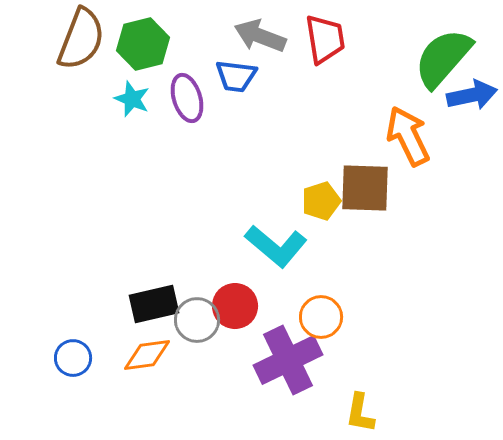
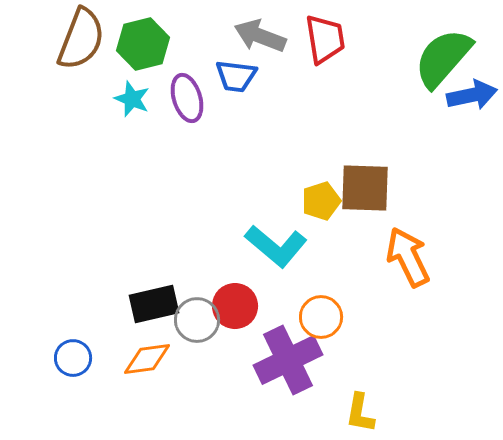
orange arrow: moved 121 px down
orange diamond: moved 4 px down
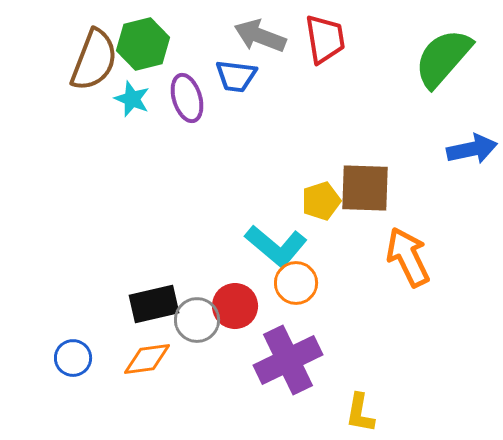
brown semicircle: moved 13 px right, 21 px down
blue arrow: moved 54 px down
orange circle: moved 25 px left, 34 px up
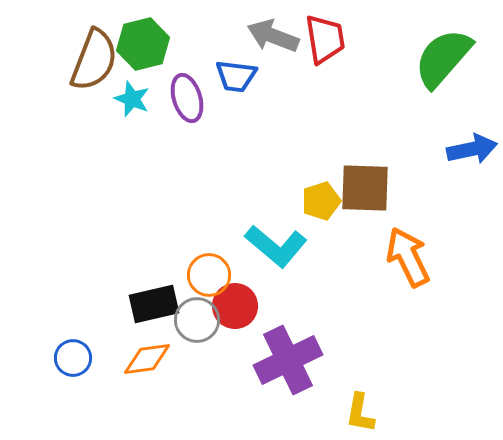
gray arrow: moved 13 px right
orange circle: moved 87 px left, 8 px up
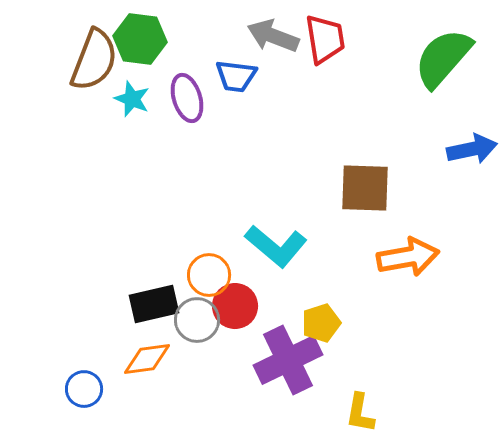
green hexagon: moved 3 px left, 5 px up; rotated 21 degrees clockwise
yellow pentagon: moved 122 px down
orange arrow: rotated 106 degrees clockwise
blue circle: moved 11 px right, 31 px down
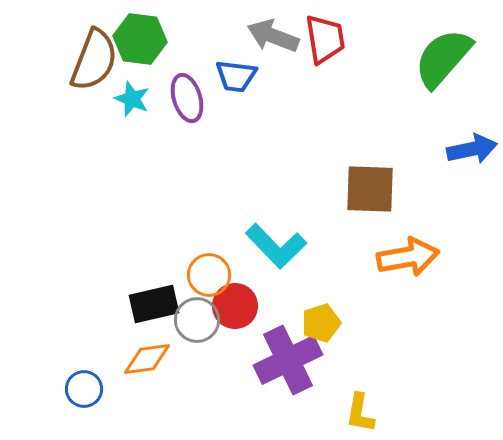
brown square: moved 5 px right, 1 px down
cyan L-shape: rotated 6 degrees clockwise
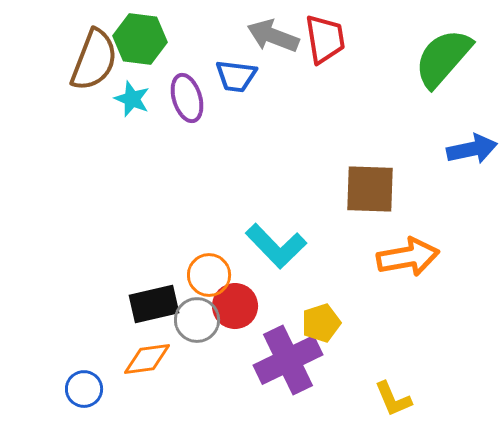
yellow L-shape: moved 33 px right, 14 px up; rotated 33 degrees counterclockwise
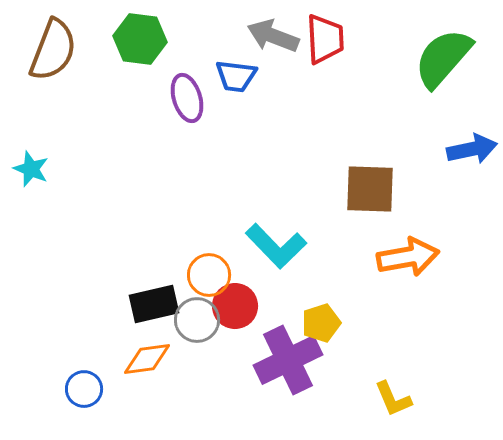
red trapezoid: rotated 6 degrees clockwise
brown semicircle: moved 41 px left, 10 px up
cyan star: moved 101 px left, 70 px down
